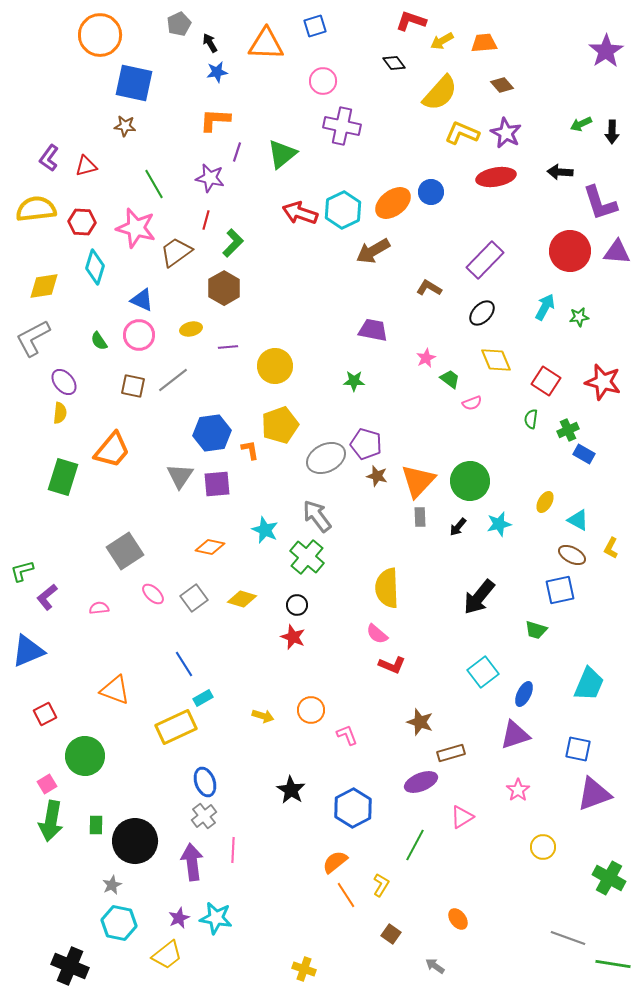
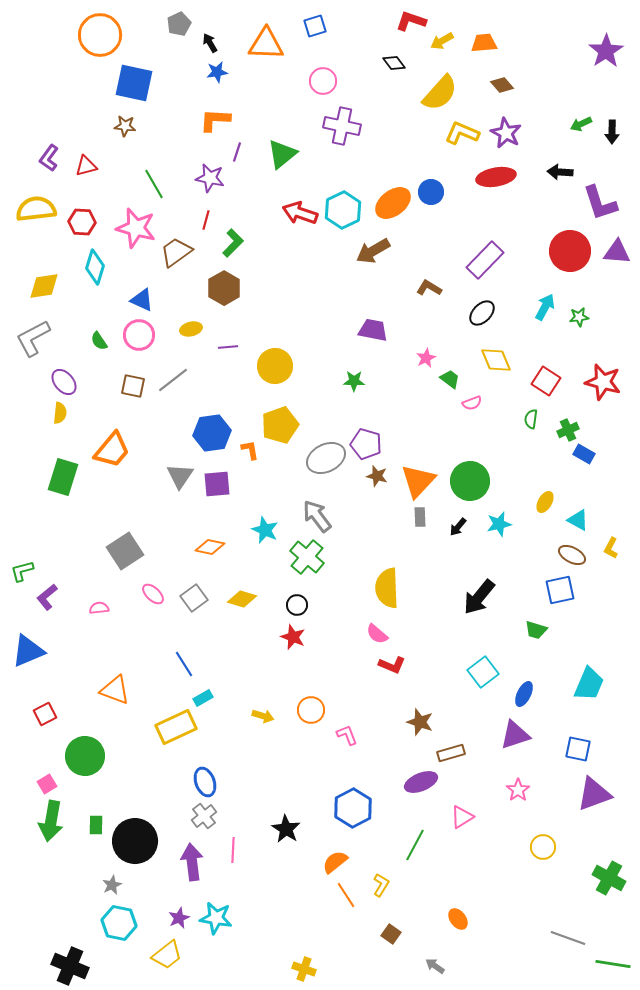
black star at (291, 790): moved 5 px left, 39 px down
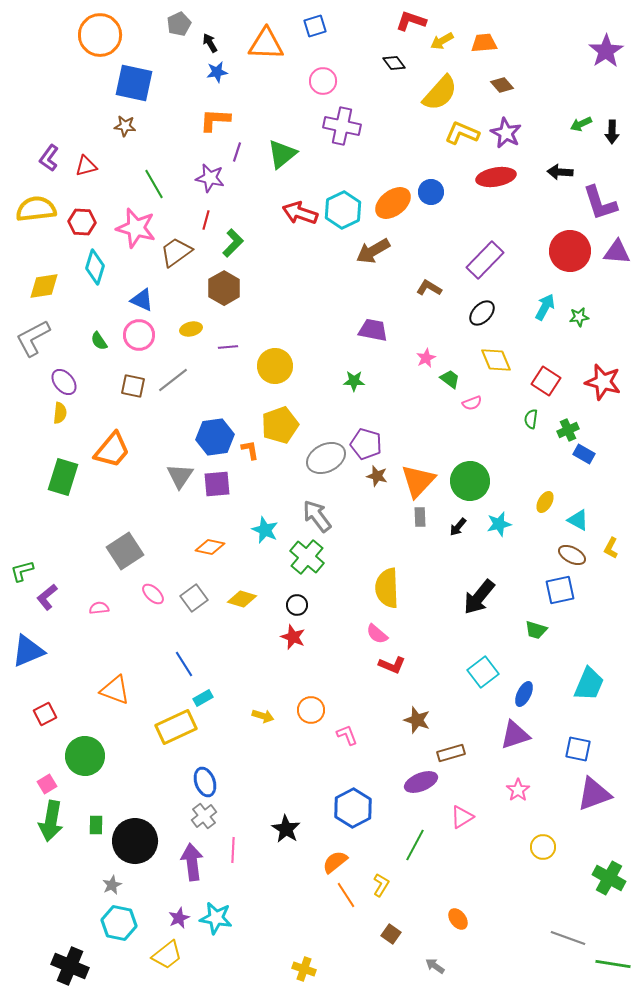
blue hexagon at (212, 433): moved 3 px right, 4 px down
brown star at (420, 722): moved 3 px left, 2 px up
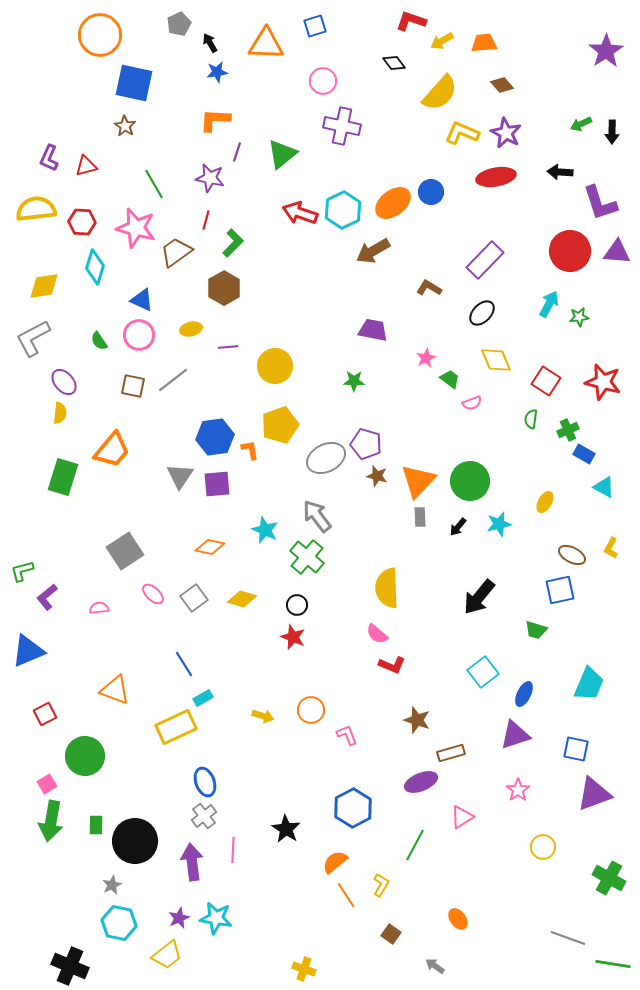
brown star at (125, 126): rotated 25 degrees clockwise
purple L-shape at (49, 158): rotated 12 degrees counterclockwise
cyan arrow at (545, 307): moved 4 px right, 3 px up
cyan triangle at (578, 520): moved 26 px right, 33 px up
blue square at (578, 749): moved 2 px left
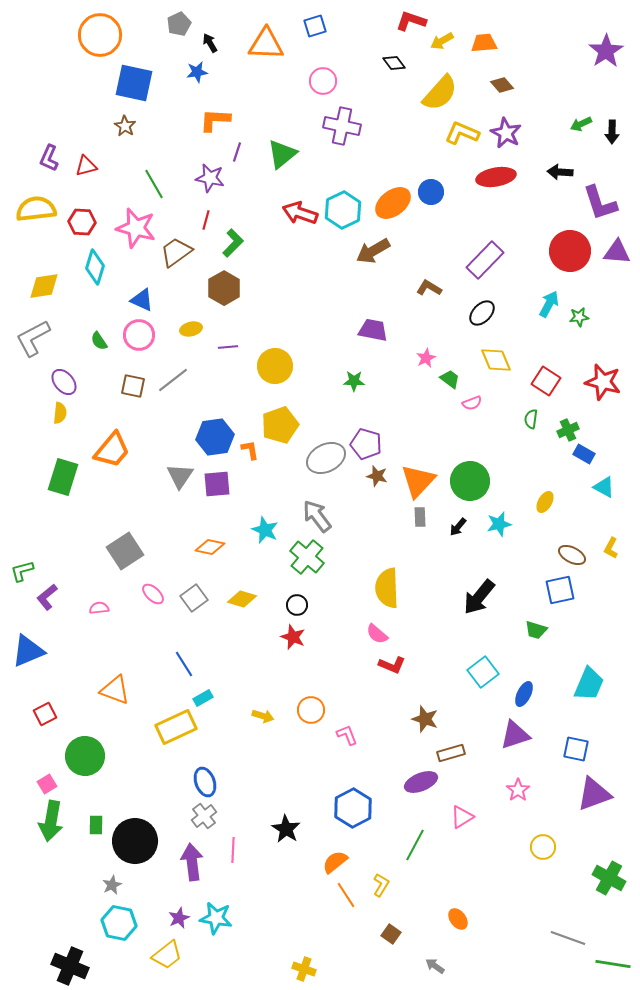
blue star at (217, 72): moved 20 px left
brown star at (417, 720): moved 8 px right, 1 px up
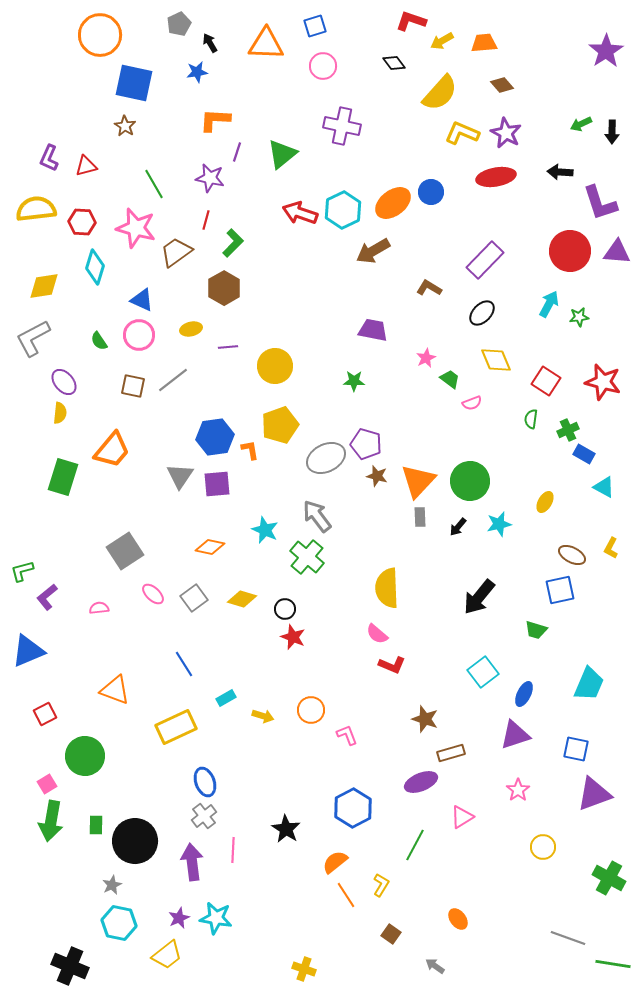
pink circle at (323, 81): moved 15 px up
black circle at (297, 605): moved 12 px left, 4 px down
cyan rectangle at (203, 698): moved 23 px right
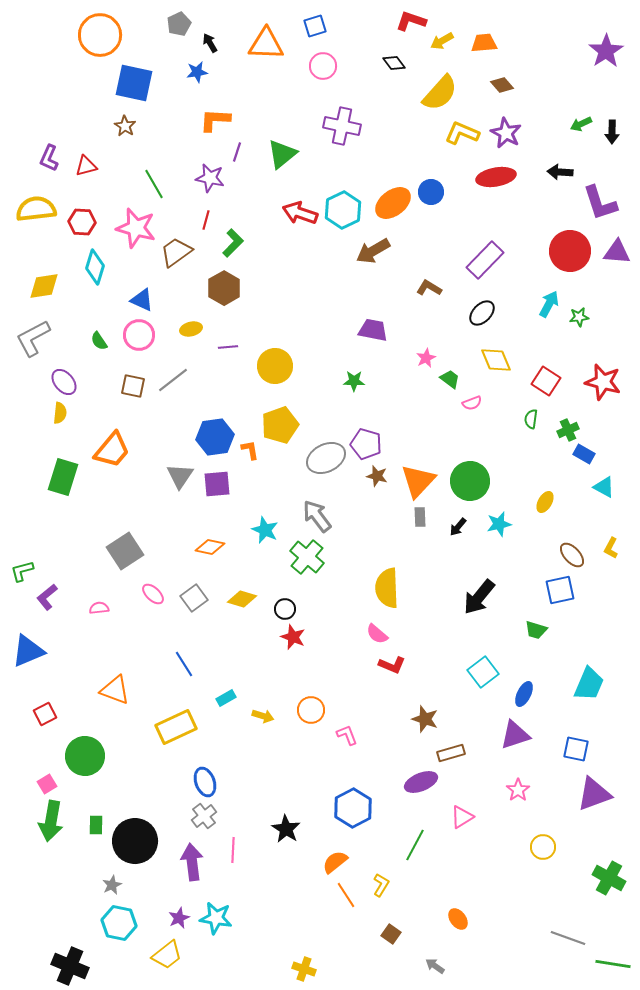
brown ellipse at (572, 555): rotated 20 degrees clockwise
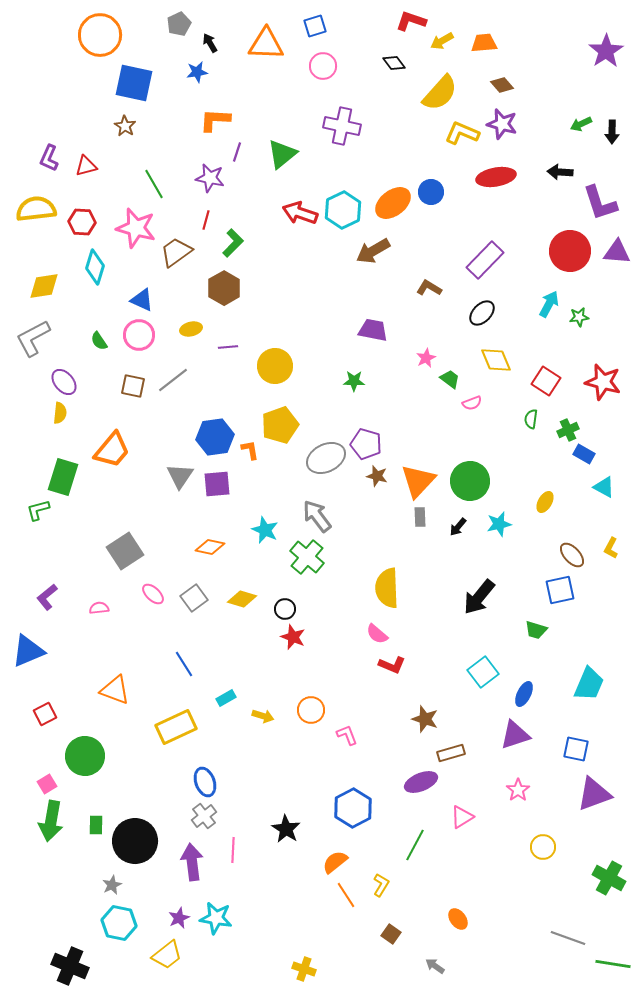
purple star at (506, 133): moved 4 px left, 9 px up; rotated 12 degrees counterclockwise
green L-shape at (22, 571): moved 16 px right, 61 px up
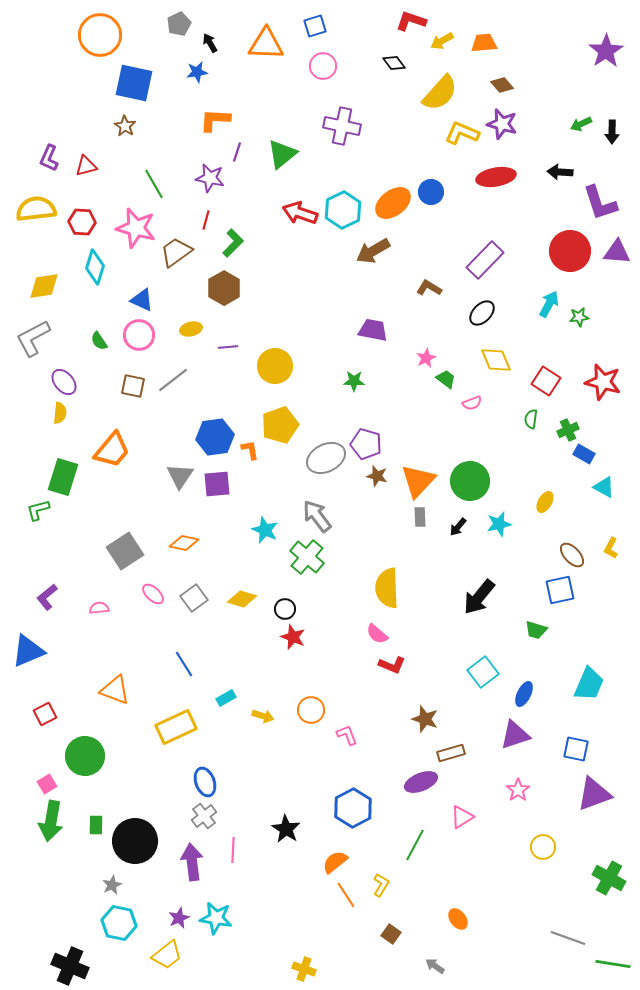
green trapezoid at (450, 379): moved 4 px left
orange diamond at (210, 547): moved 26 px left, 4 px up
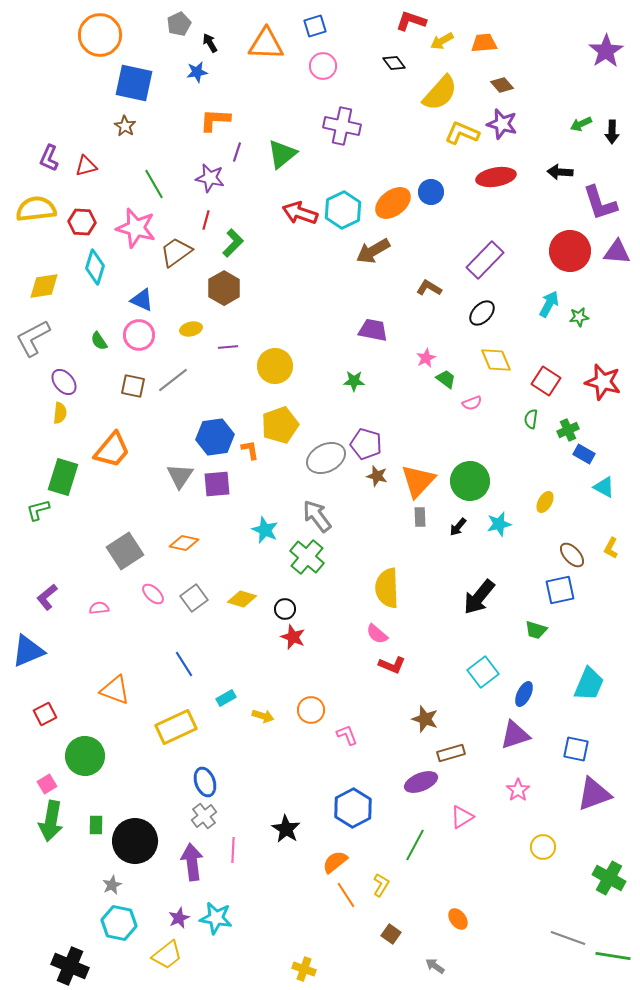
green line at (613, 964): moved 8 px up
